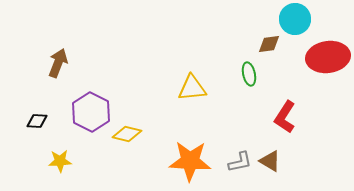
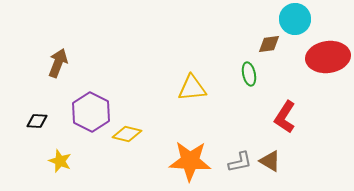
yellow star: rotated 25 degrees clockwise
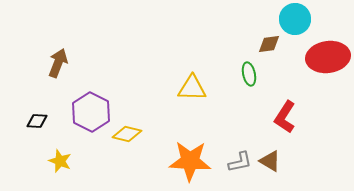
yellow triangle: rotated 8 degrees clockwise
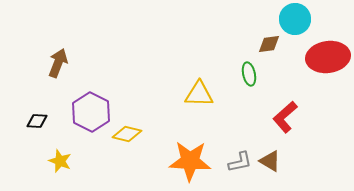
yellow triangle: moved 7 px right, 6 px down
red L-shape: rotated 16 degrees clockwise
